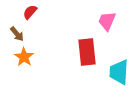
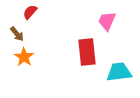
cyan trapezoid: rotated 80 degrees clockwise
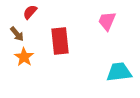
red rectangle: moved 27 px left, 11 px up
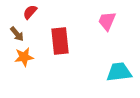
orange star: rotated 30 degrees clockwise
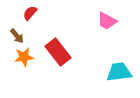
red semicircle: moved 1 px down
pink trapezoid: rotated 85 degrees counterclockwise
brown arrow: moved 2 px down
red rectangle: moved 2 px left, 11 px down; rotated 32 degrees counterclockwise
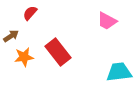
brown arrow: moved 6 px left; rotated 84 degrees counterclockwise
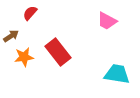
cyan trapezoid: moved 2 px left, 2 px down; rotated 16 degrees clockwise
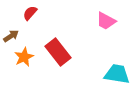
pink trapezoid: moved 1 px left
orange star: rotated 18 degrees counterclockwise
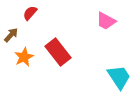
brown arrow: moved 1 px up; rotated 14 degrees counterclockwise
cyan trapezoid: moved 2 px right, 3 px down; rotated 48 degrees clockwise
